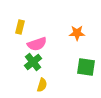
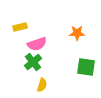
yellow rectangle: rotated 64 degrees clockwise
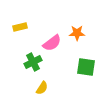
pink semicircle: moved 15 px right, 1 px up; rotated 18 degrees counterclockwise
green cross: rotated 12 degrees clockwise
yellow semicircle: moved 3 px down; rotated 16 degrees clockwise
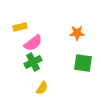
pink semicircle: moved 19 px left
green square: moved 3 px left, 4 px up
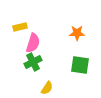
pink semicircle: rotated 36 degrees counterclockwise
green square: moved 3 px left, 2 px down
yellow semicircle: moved 5 px right
